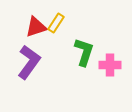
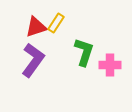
purple L-shape: moved 4 px right, 2 px up
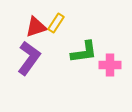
green L-shape: rotated 64 degrees clockwise
purple L-shape: moved 4 px left, 2 px up
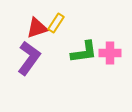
red triangle: moved 1 px right, 1 px down
pink cross: moved 12 px up
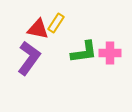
red triangle: moved 1 px right, 1 px down; rotated 30 degrees clockwise
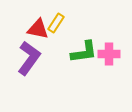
pink cross: moved 1 px left, 1 px down
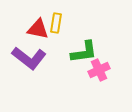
yellow rectangle: rotated 24 degrees counterclockwise
pink cross: moved 10 px left, 16 px down; rotated 25 degrees counterclockwise
purple L-shape: rotated 92 degrees clockwise
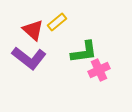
yellow rectangle: moved 1 px right, 1 px up; rotated 42 degrees clockwise
red triangle: moved 5 px left, 1 px down; rotated 30 degrees clockwise
